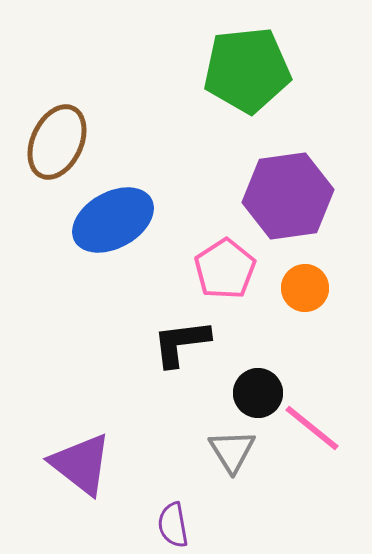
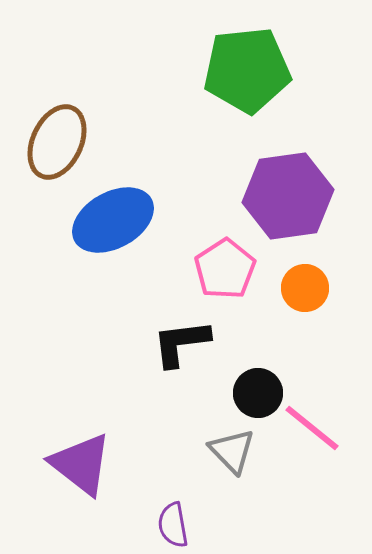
gray triangle: rotated 12 degrees counterclockwise
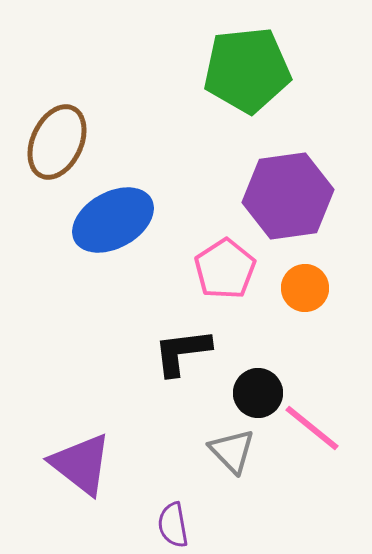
black L-shape: moved 1 px right, 9 px down
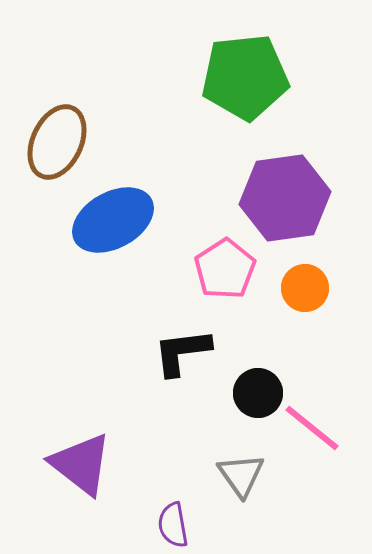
green pentagon: moved 2 px left, 7 px down
purple hexagon: moved 3 px left, 2 px down
gray triangle: moved 9 px right, 24 px down; rotated 9 degrees clockwise
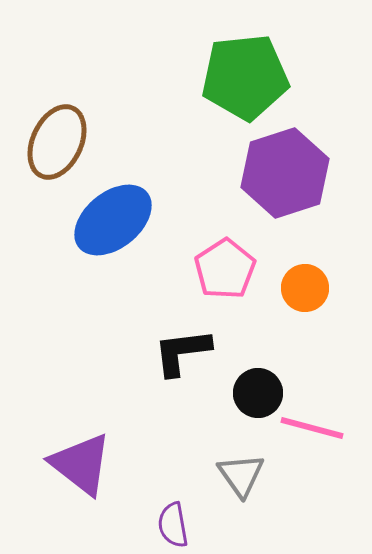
purple hexagon: moved 25 px up; rotated 10 degrees counterclockwise
blue ellipse: rotated 10 degrees counterclockwise
pink line: rotated 24 degrees counterclockwise
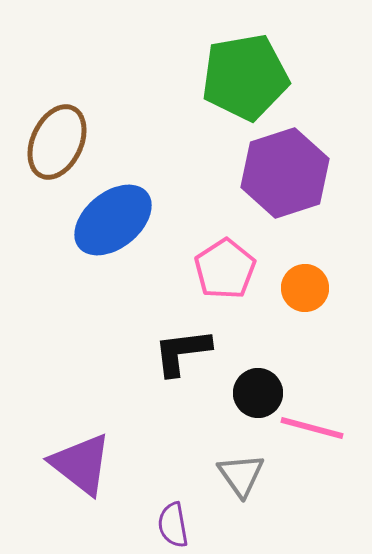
green pentagon: rotated 4 degrees counterclockwise
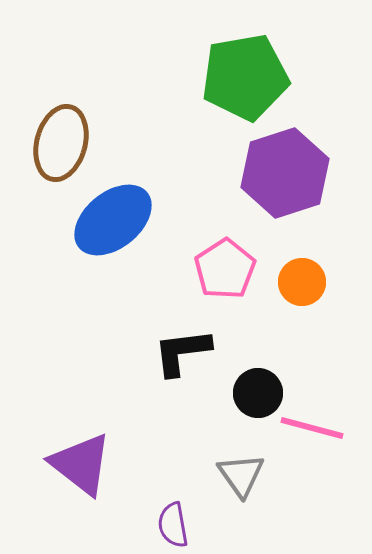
brown ellipse: moved 4 px right, 1 px down; rotated 10 degrees counterclockwise
orange circle: moved 3 px left, 6 px up
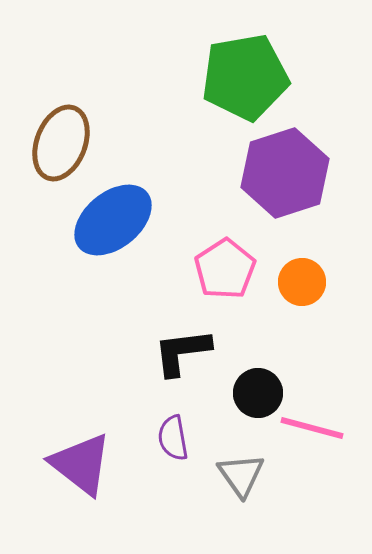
brown ellipse: rotated 6 degrees clockwise
purple semicircle: moved 87 px up
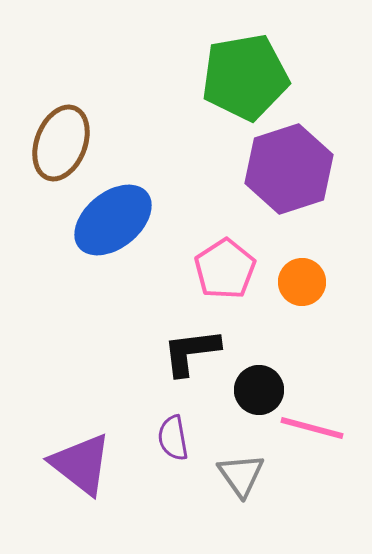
purple hexagon: moved 4 px right, 4 px up
black L-shape: moved 9 px right
black circle: moved 1 px right, 3 px up
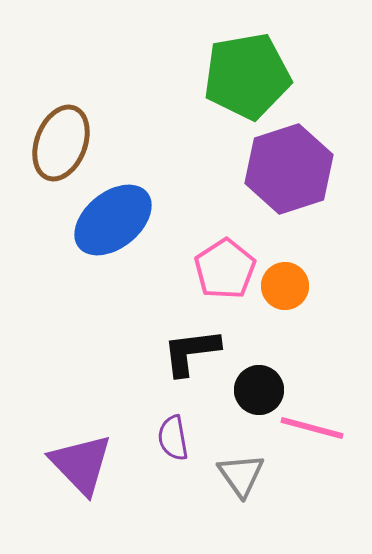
green pentagon: moved 2 px right, 1 px up
orange circle: moved 17 px left, 4 px down
purple triangle: rotated 8 degrees clockwise
